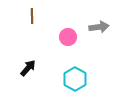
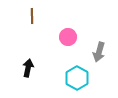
gray arrow: moved 25 px down; rotated 114 degrees clockwise
black arrow: rotated 30 degrees counterclockwise
cyan hexagon: moved 2 px right, 1 px up
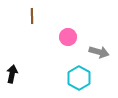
gray arrow: rotated 90 degrees counterclockwise
black arrow: moved 16 px left, 6 px down
cyan hexagon: moved 2 px right
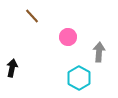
brown line: rotated 42 degrees counterclockwise
gray arrow: rotated 102 degrees counterclockwise
black arrow: moved 6 px up
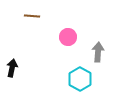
brown line: rotated 42 degrees counterclockwise
gray arrow: moved 1 px left
cyan hexagon: moved 1 px right, 1 px down
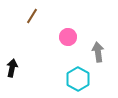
brown line: rotated 63 degrees counterclockwise
gray arrow: rotated 12 degrees counterclockwise
cyan hexagon: moved 2 px left
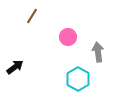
black arrow: moved 3 px right, 1 px up; rotated 42 degrees clockwise
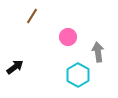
cyan hexagon: moved 4 px up
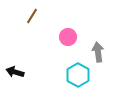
black arrow: moved 5 px down; rotated 126 degrees counterclockwise
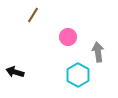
brown line: moved 1 px right, 1 px up
